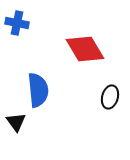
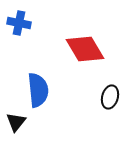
blue cross: moved 2 px right
black triangle: rotated 15 degrees clockwise
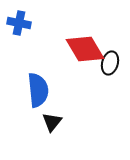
black ellipse: moved 34 px up
black triangle: moved 36 px right
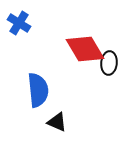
blue cross: rotated 20 degrees clockwise
black ellipse: moved 1 px left; rotated 10 degrees counterclockwise
black triangle: moved 5 px right; rotated 45 degrees counterclockwise
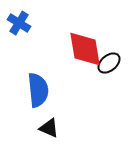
red diamond: rotated 21 degrees clockwise
black ellipse: rotated 45 degrees clockwise
black triangle: moved 8 px left, 6 px down
